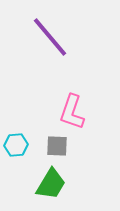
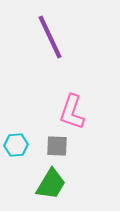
purple line: rotated 15 degrees clockwise
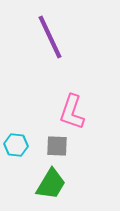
cyan hexagon: rotated 10 degrees clockwise
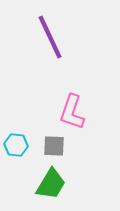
gray square: moved 3 px left
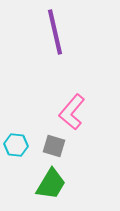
purple line: moved 5 px right, 5 px up; rotated 12 degrees clockwise
pink L-shape: rotated 21 degrees clockwise
gray square: rotated 15 degrees clockwise
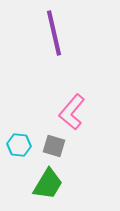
purple line: moved 1 px left, 1 px down
cyan hexagon: moved 3 px right
green trapezoid: moved 3 px left
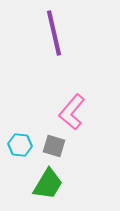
cyan hexagon: moved 1 px right
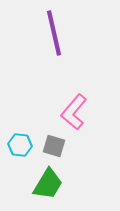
pink L-shape: moved 2 px right
